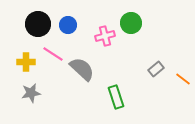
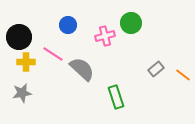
black circle: moved 19 px left, 13 px down
orange line: moved 4 px up
gray star: moved 9 px left
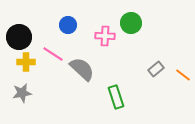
pink cross: rotated 18 degrees clockwise
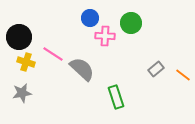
blue circle: moved 22 px right, 7 px up
yellow cross: rotated 18 degrees clockwise
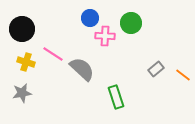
black circle: moved 3 px right, 8 px up
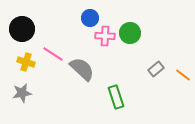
green circle: moved 1 px left, 10 px down
